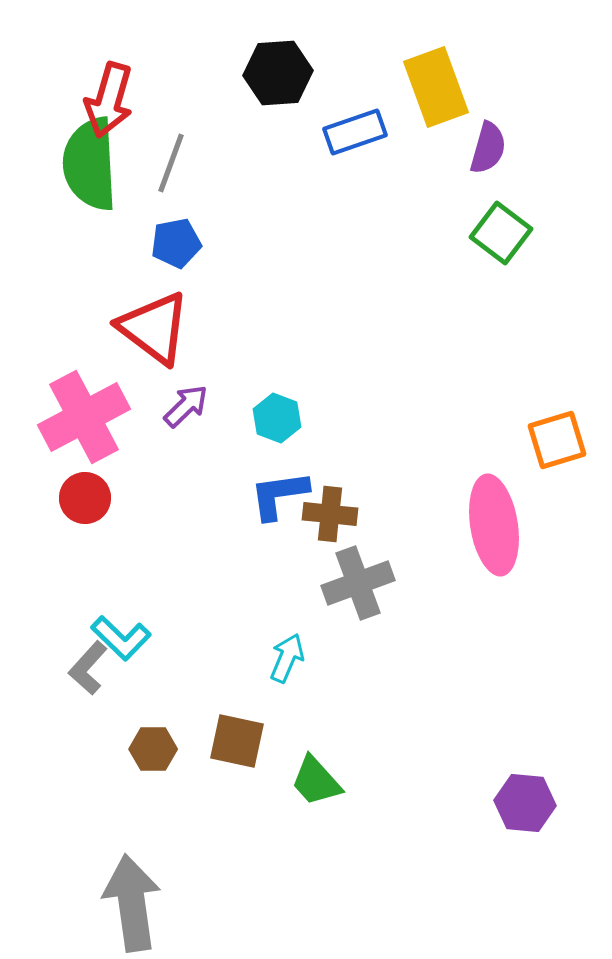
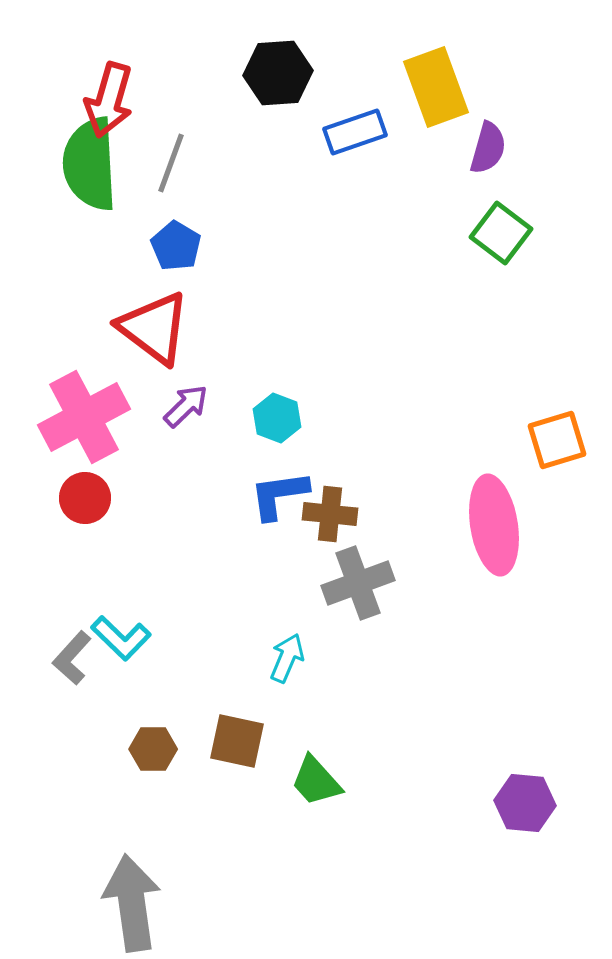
blue pentagon: moved 3 px down; rotated 30 degrees counterclockwise
gray L-shape: moved 16 px left, 10 px up
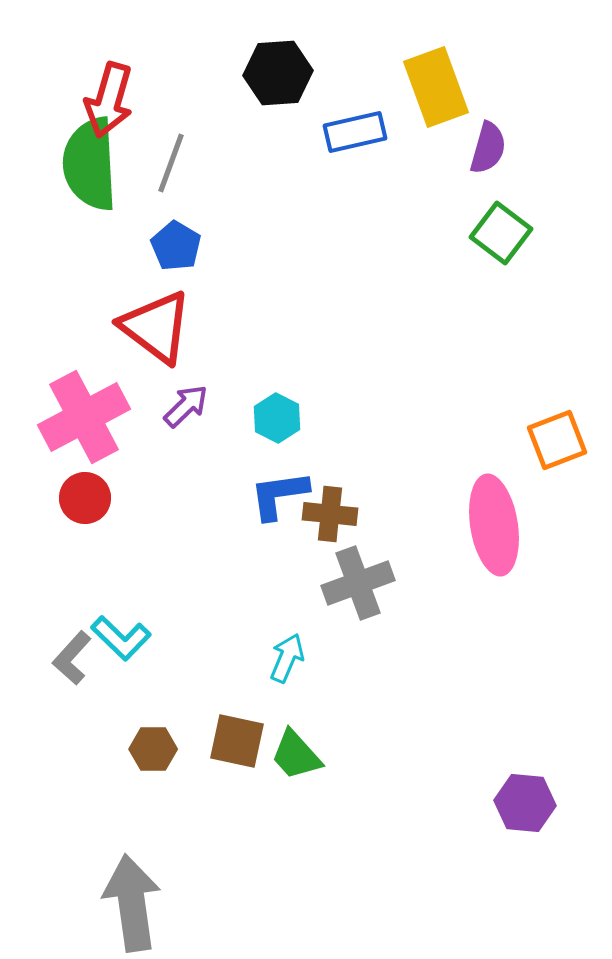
blue rectangle: rotated 6 degrees clockwise
red triangle: moved 2 px right, 1 px up
cyan hexagon: rotated 6 degrees clockwise
orange square: rotated 4 degrees counterclockwise
green trapezoid: moved 20 px left, 26 px up
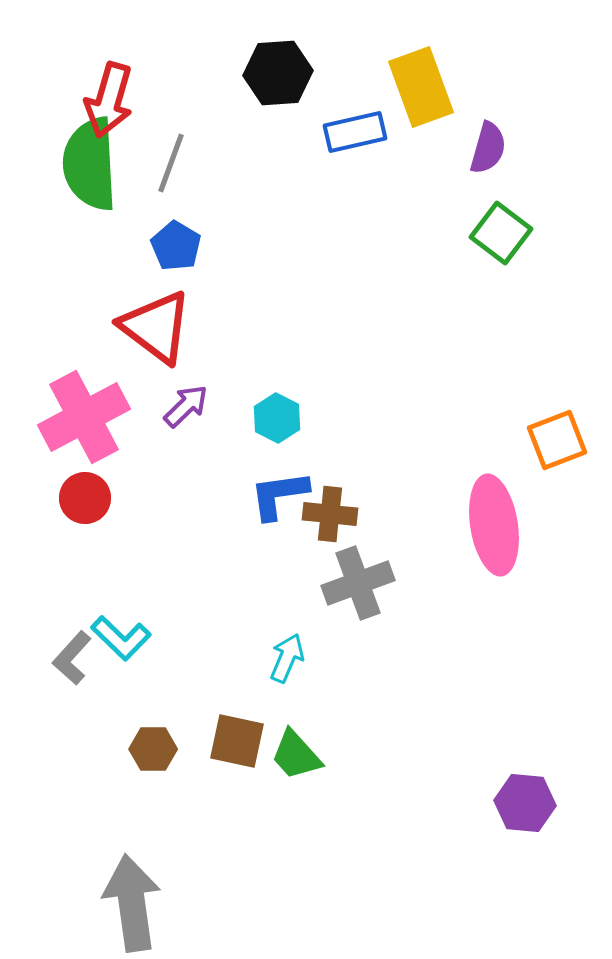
yellow rectangle: moved 15 px left
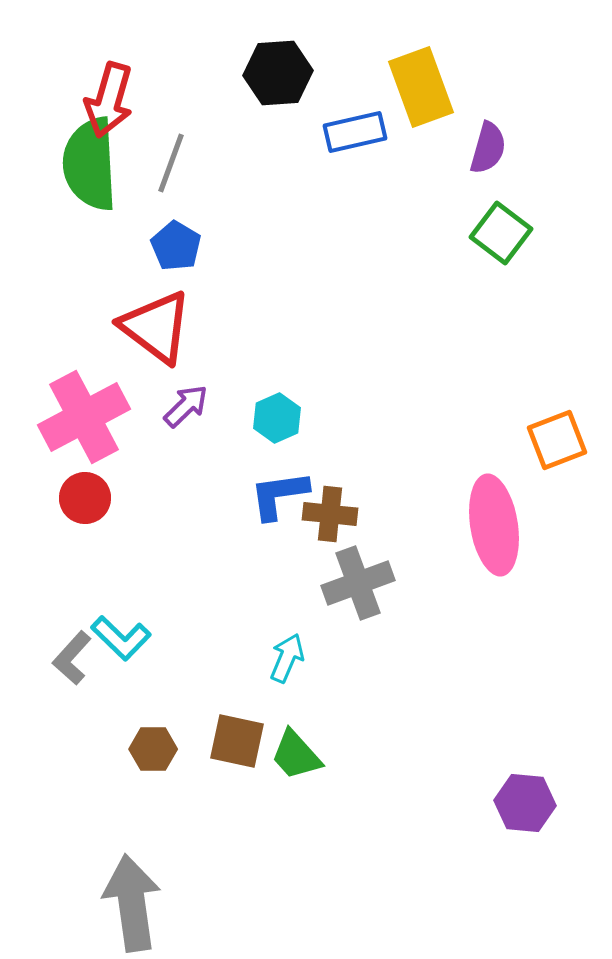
cyan hexagon: rotated 9 degrees clockwise
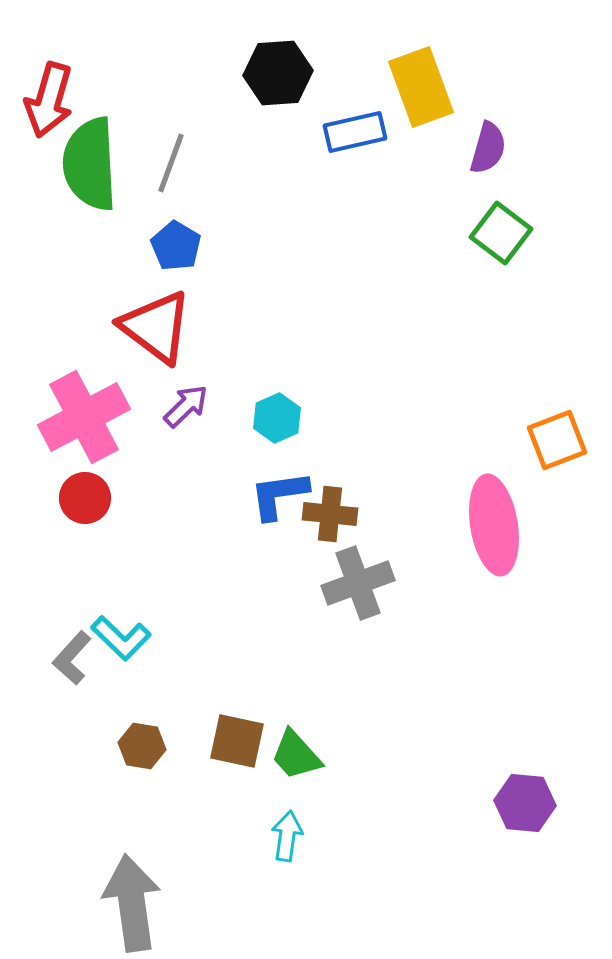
red arrow: moved 60 px left
cyan arrow: moved 178 px down; rotated 15 degrees counterclockwise
brown hexagon: moved 11 px left, 3 px up; rotated 9 degrees clockwise
